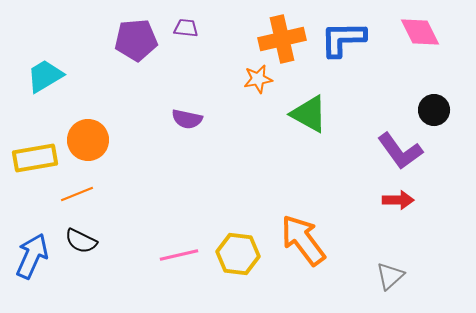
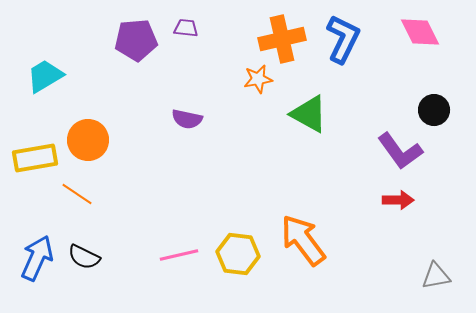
blue L-shape: rotated 117 degrees clockwise
orange line: rotated 56 degrees clockwise
black semicircle: moved 3 px right, 16 px down
blue arrow: moved 5 px right, 2 px down
gray triangle: moved 46 px right; rotated 32 degrees clockwise
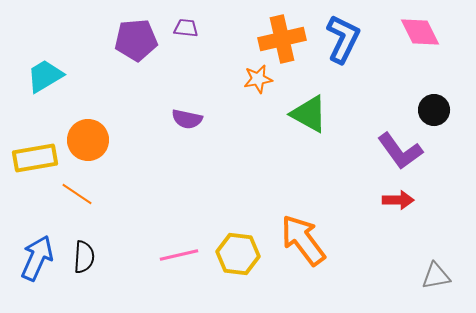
black semicircle: rotated 112 degrees counterclockwise
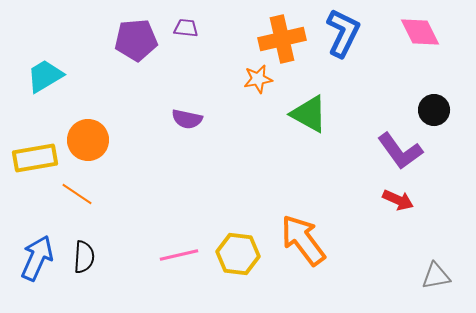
blue L-shape: moved 6 px up
red arrow: rotated 24 degrees clockwise
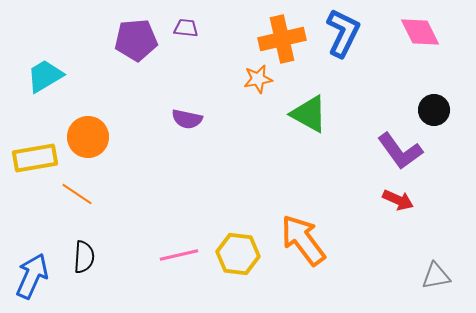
orange circle: moved 3 px up
blue arrow: moved 5 px left, 18 px down
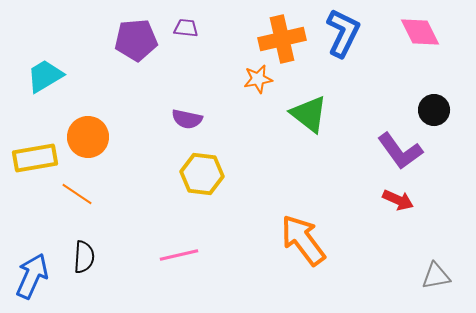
green triangle: rotated 9 degrees clockwise
yellow hexagon: moved 36 px left, 80 px up
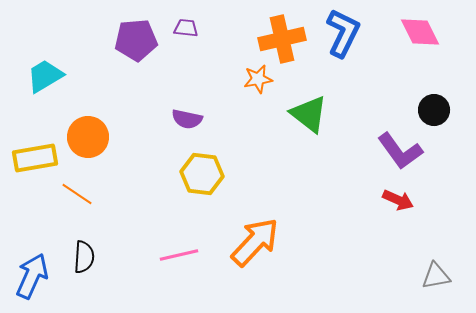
orange arrow: moved 48 px left, 2 px down; rotated 80 degrees clockwise
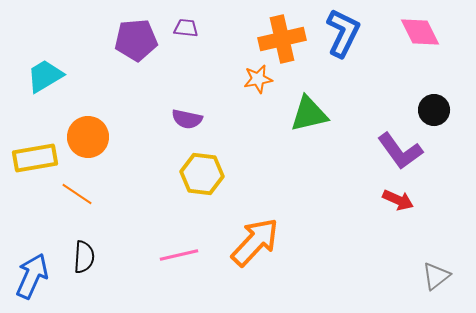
green triangle: rotated 51 degrees counterclockwise
gray triangle: rotated 28 degrees counterclockwise
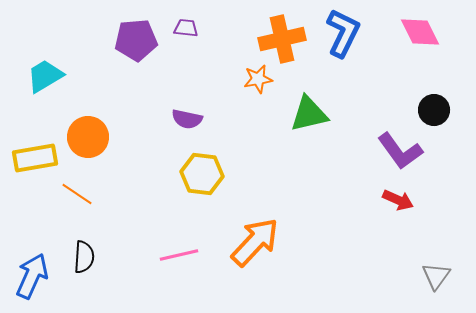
gray triangle: rotated 16 degrees counterclockwise
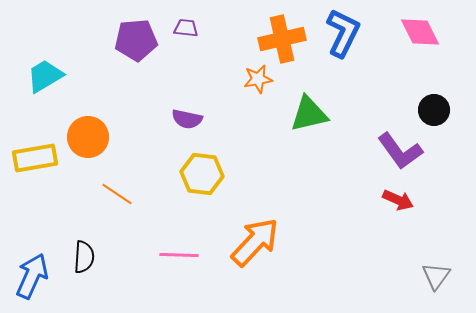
orange line: moved 40 px right
pink line: rotated 15 degrees clockwise
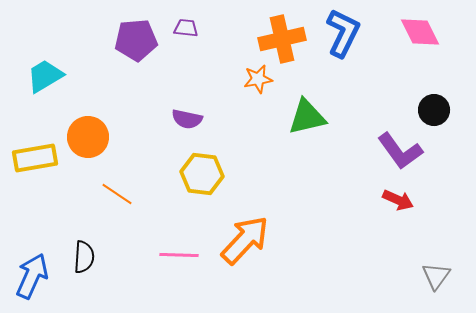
green triangle: moved 2 px left, 3 px down
orange arrow: moved 10 px left, 2 px up
